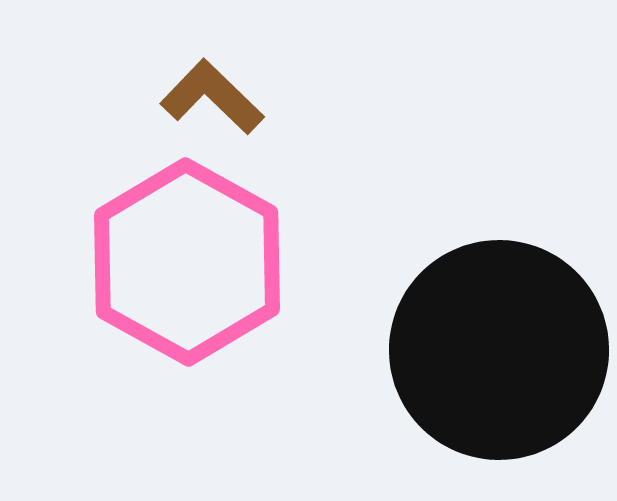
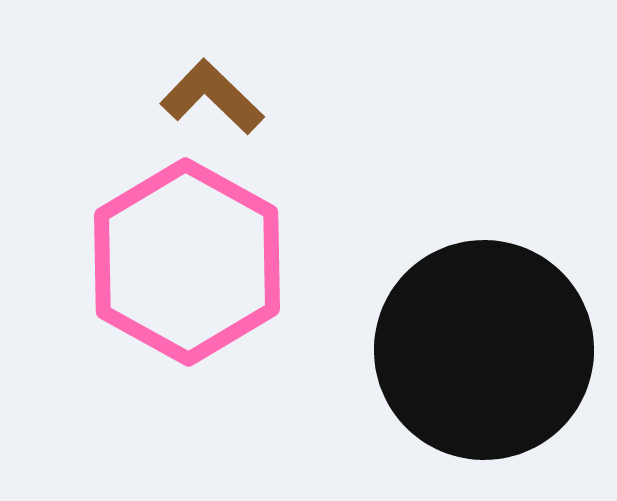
black circle: moved 15 px left
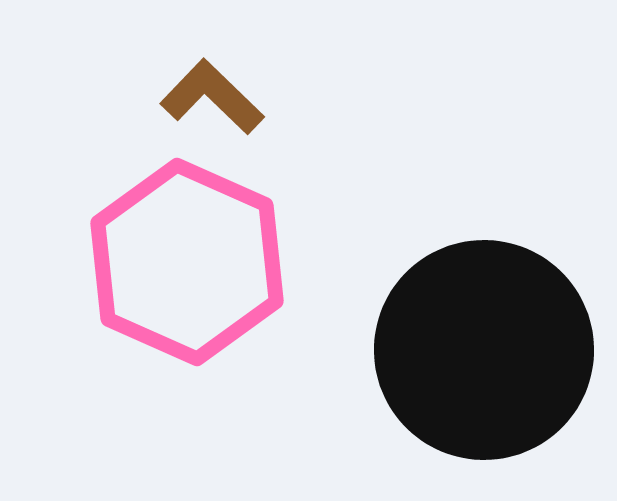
pink hexagon: rotated 5 degrees counterclockwise
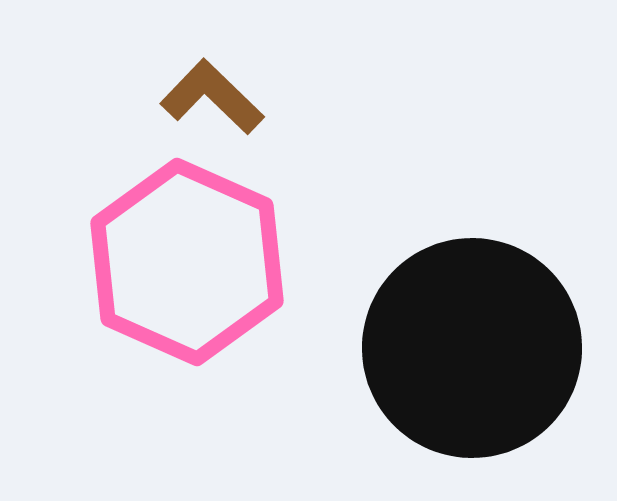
black circle: moved 12 px left, 2 px up
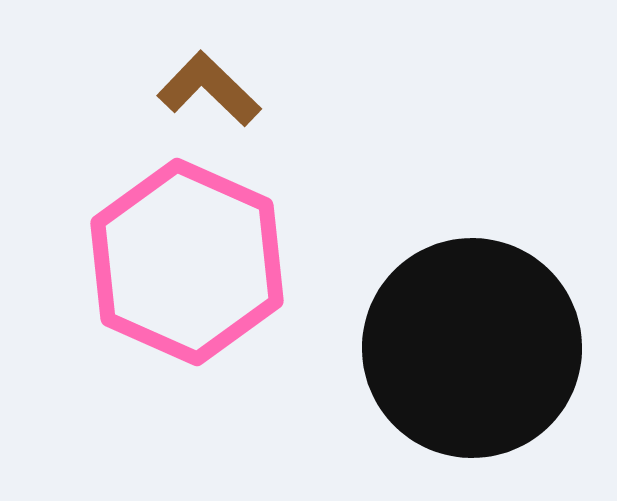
brown L-shape: moved 3 px left, 8 px up
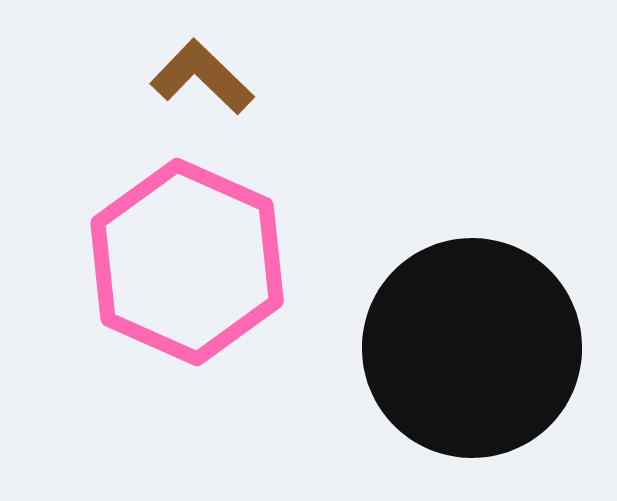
brown L-shape: moved 7 px left, 12 px up
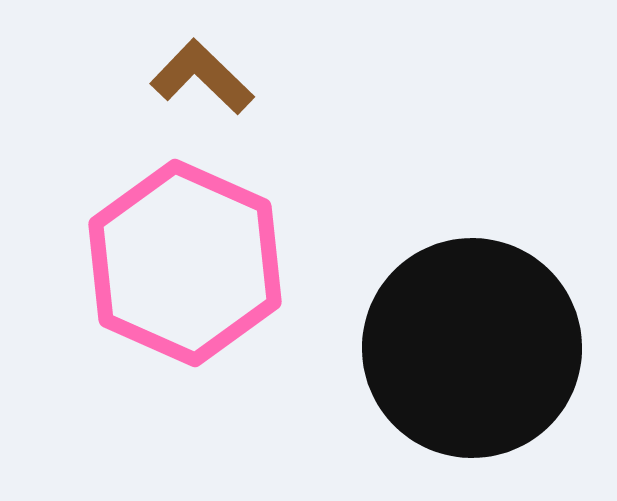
pink hexagon: moved 2 px left, 1 px down
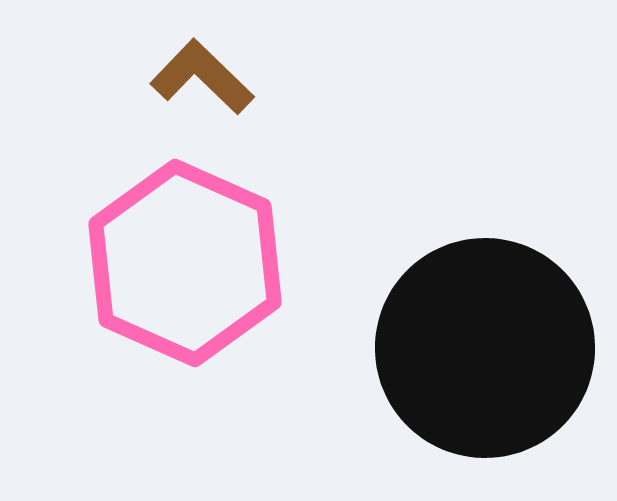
black circle: moved 13 px right
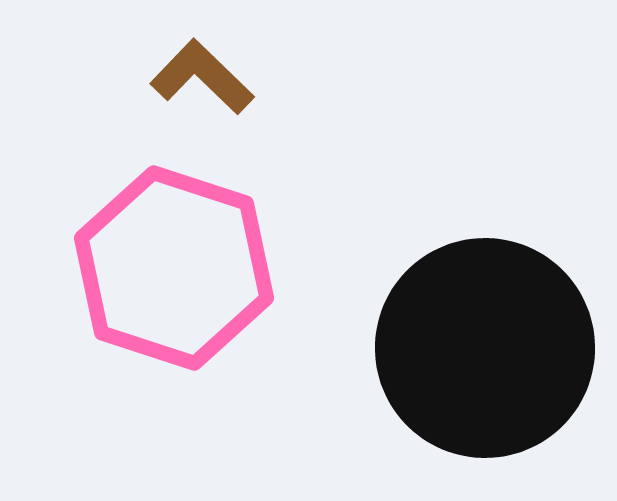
pink hexagon: moved 11 px left, 5 px down; rotated 6 degrees counterclockwise
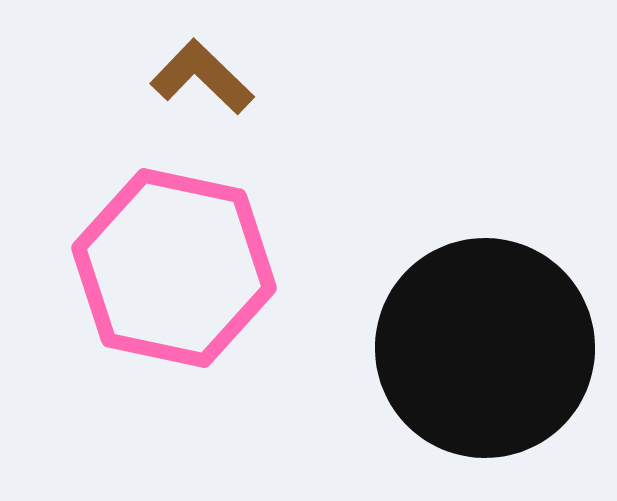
pink hexagon: rotated 6 degrees counterclockwise
